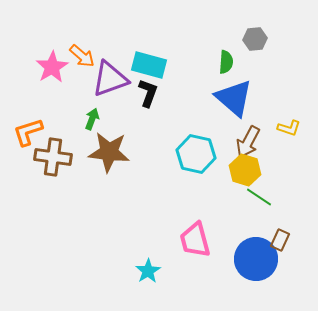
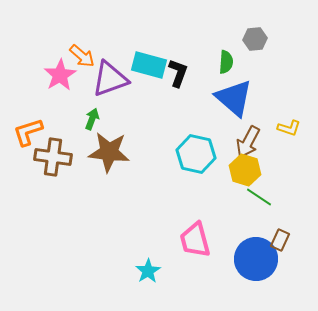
pink star: moved 8 px right, 8 px down
black L-shape: moved 30 px right, 20 px up
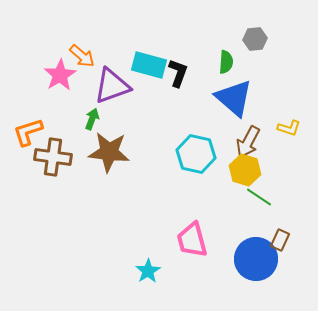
purple triangle: moved 2 px right, 7 px down
pink trapezoid: moved 3 px left
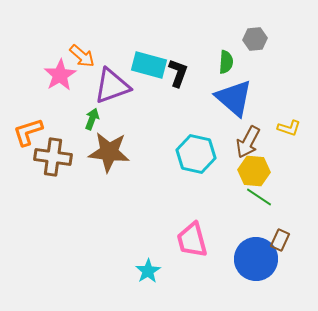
yellow hexagon: moved 9 px right, 1 px down; rotated 12 degrees counterclockwise
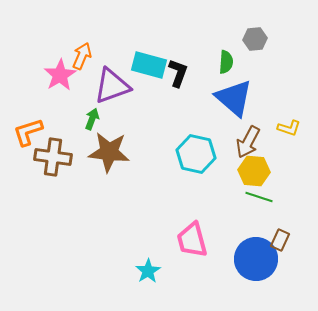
orange arrow: rotated 108 degrees counterclockwise
green line: rotated 16 degrees counterclockwise
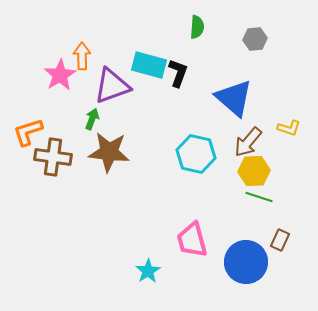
orange arrow: rotated 24 degrees counterclockwise
green semicircle: moved 29 px left, 35 px up
brown arrow: rotated 12 degrees clockwise
yellow hexagon: rotated 8 degrees counterclockwise
blue circle: moved 10 px left, 3 px down
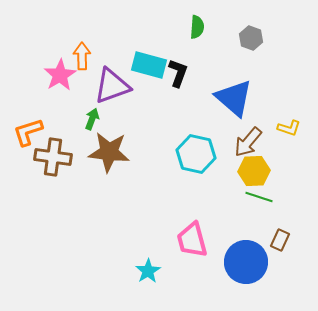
gray hexagon: moved 4 px left, 1 px up; rotated 25 degrees clockwise
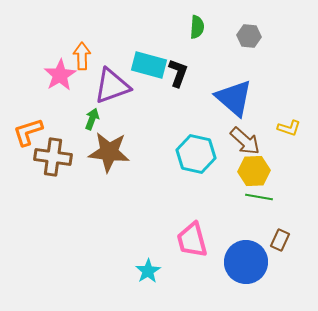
gray hexagon: moved 2 px left, 2 px up; rotated 15 degrees counterclockwise
brown arrow: moved 3 px left, 1 px up; rotated 88 degrees counterclockwise
green line: rotated 8 degrees counterclockwise
